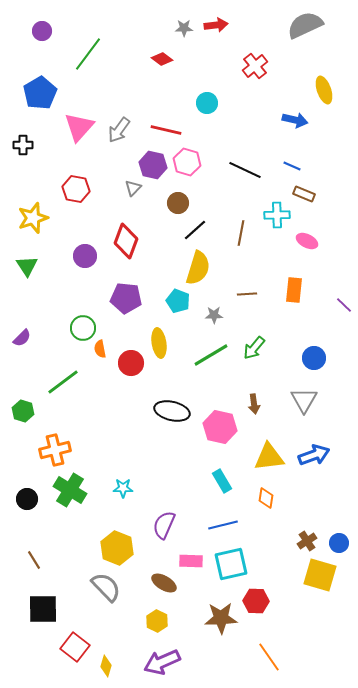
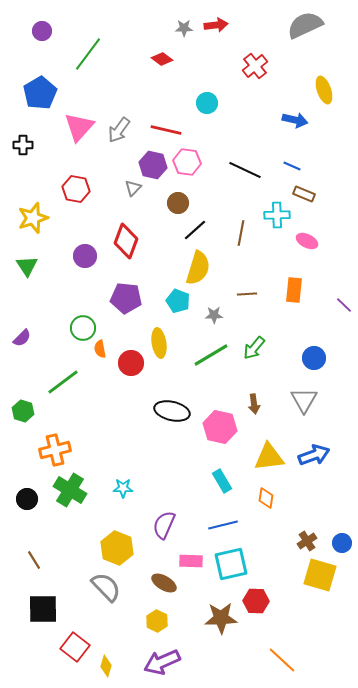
pink hexagon at (187, 162): rotated 8 degrees counterclockwise
blue circle at (339, 543): moved 3 px right
orange line at (269, 657): moved 13 px right, 3 px down; rotated 12 degrees counterclockwise
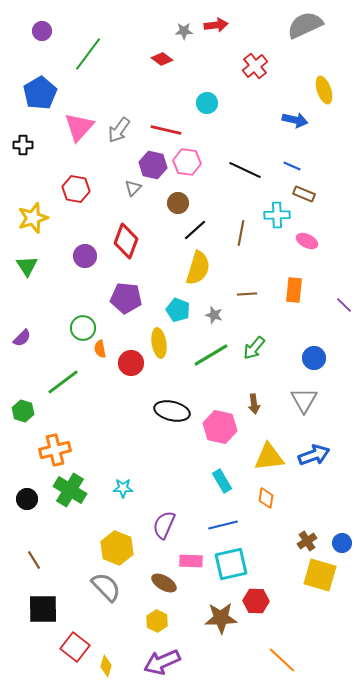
gray star at (184, 28): moved 3 px down
cyan pentagon at (178, 301): moved 9 px down
gray star at (214, 315): rotated 18 degrees clockwise
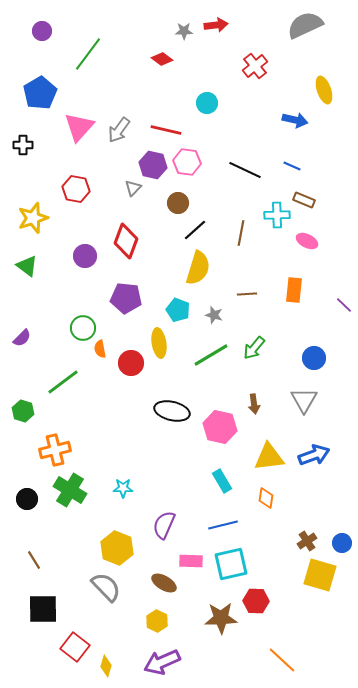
brown rectangle at (304, 194): moved 6 px down
green triangle at (27, 266): rotated 20 degrees counterclockwise
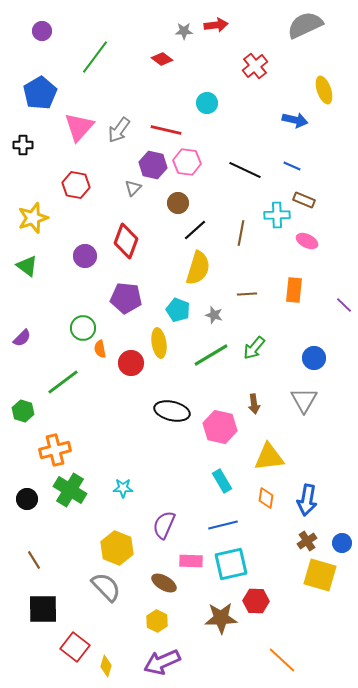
green line at (88, 54): moved 7 px right, 3 px down
red hexagon at (76, 189): moved 4 px up
blue arrow at (314, 455): moved 7 px left, 45 px down; rotated 120 degrees clockwise
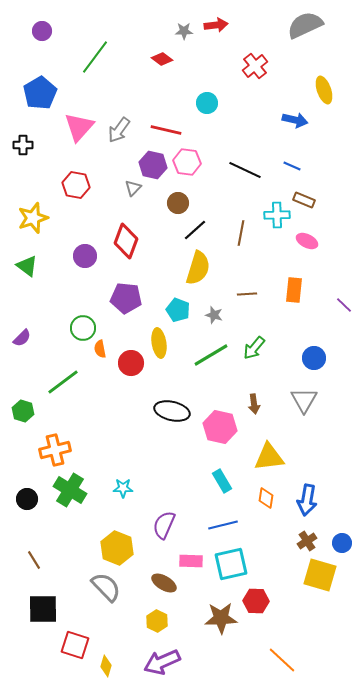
red square at (75, 647): moved 2 px up; rotated 20 degrees counterclockwise
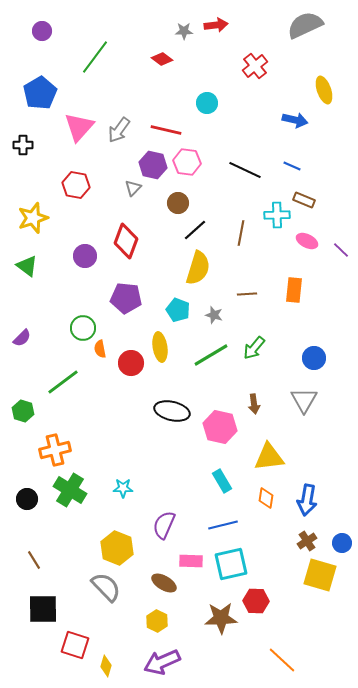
purple line at (344, 305): moved 3 px left, 55 px up
yellow ellipse at (159, 343): moved 1 px right, 4 px down
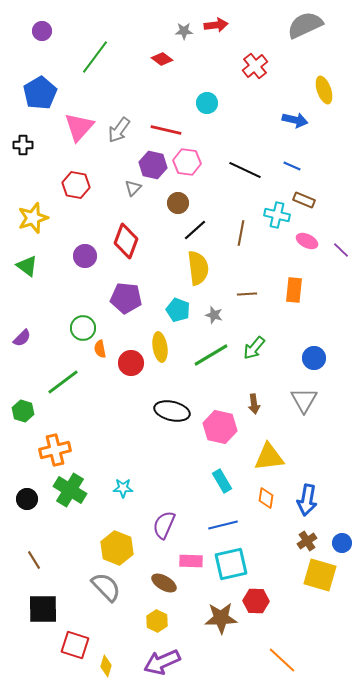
cyan cross at (277, 215): rotated 15 degrees clockwise
yellow semicircle at (198, 268): rotated 24 degrees counterclockwise
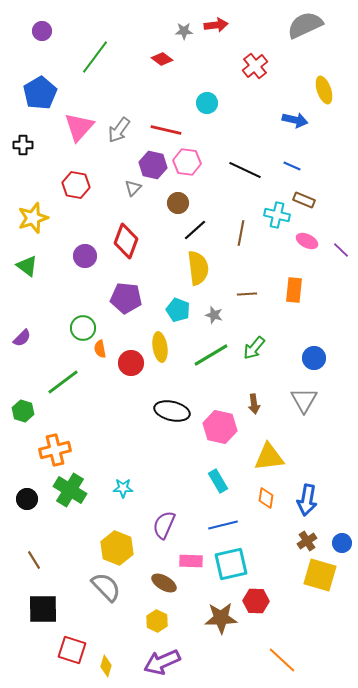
cyan rectangle at (222, 481): moved 4 px left
red square at (75, 645): moved 3 px left, 5 px down
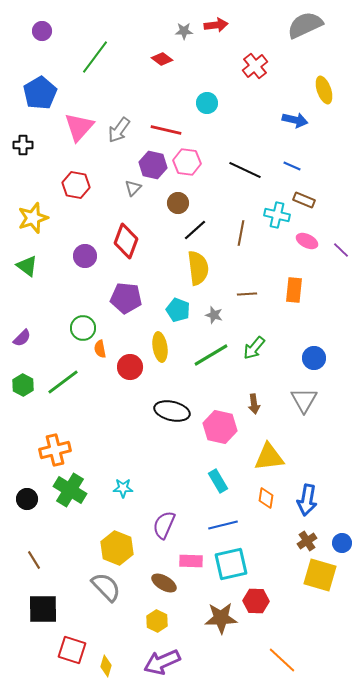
red circle at (131, 363): moved 1 px left, 4 px down
green hexagon at (23, 411): moved 26 px up; rotated 10 degrees clockwise
